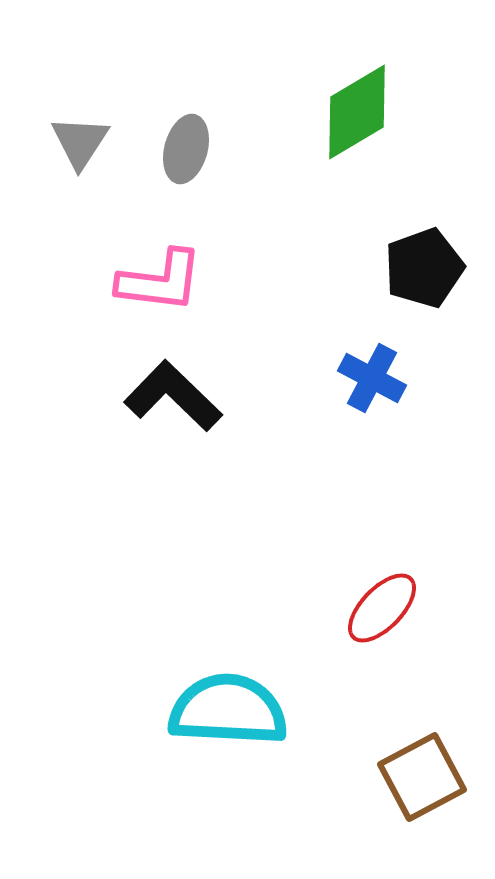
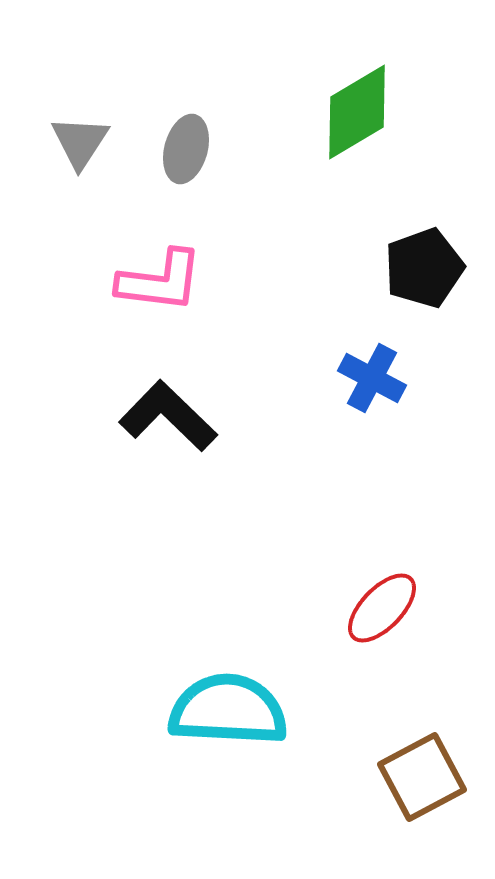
black L-shape: moved 5 px left, 20 px down
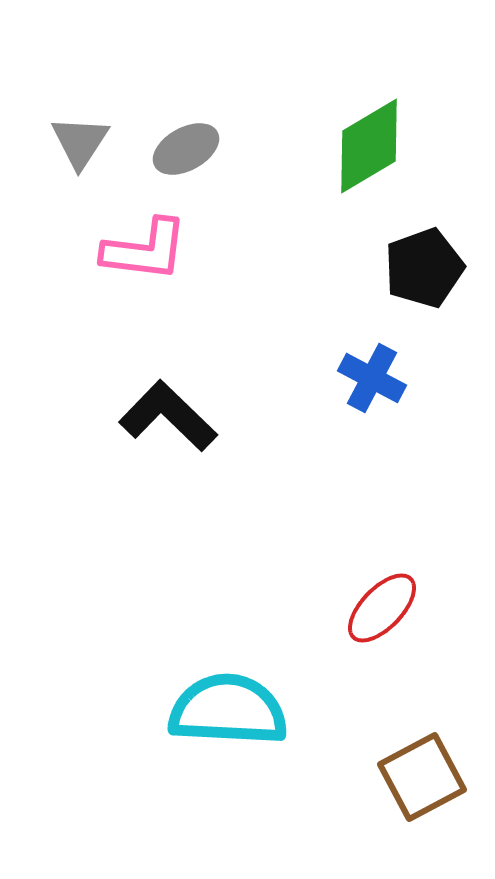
green diamond: moved 12 px right, 34 px down
gray ellipse: rotated 46 degrees clockwise
pink L-shape: moved 15 px left, 31 px up
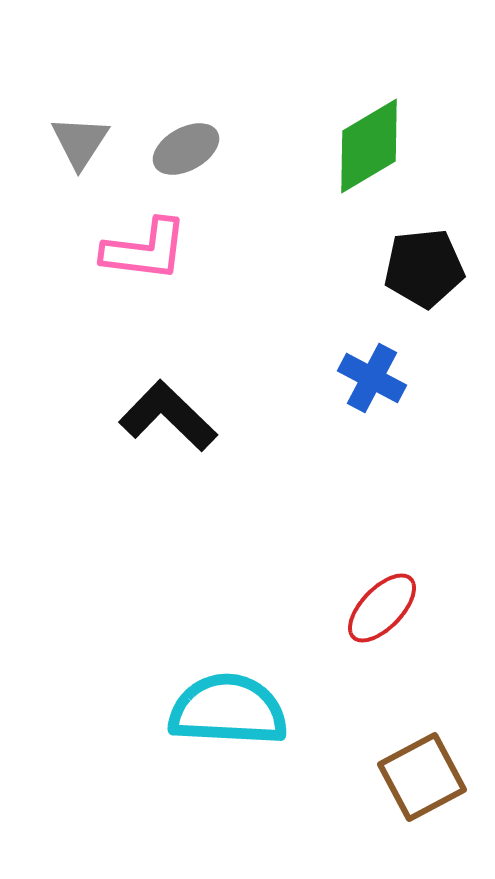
black pentagon: rotated 14 degrees clockwise
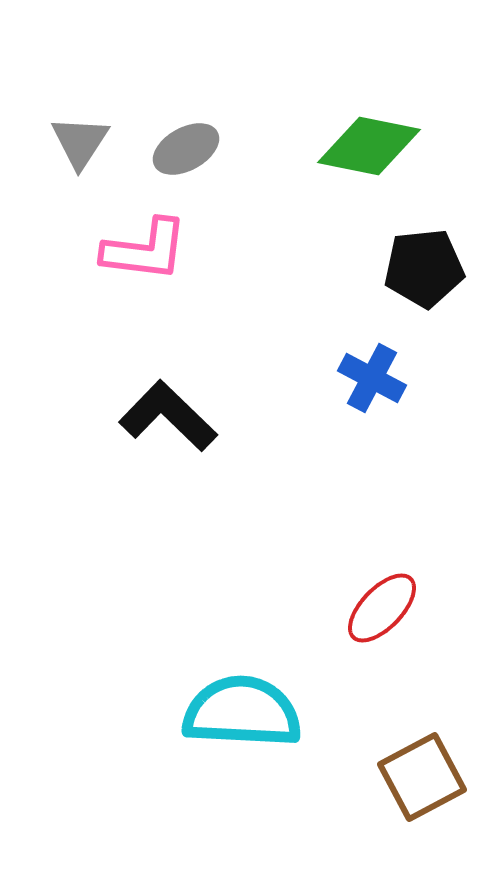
green diamond: rotated 42 degrees clockwise
cyan semicircle: moved 14 px right, 2 px down
